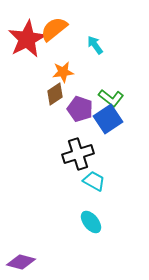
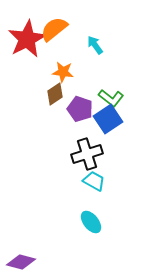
orange star: rotated 15 degrees clockwise
black cross: moved 9 px right
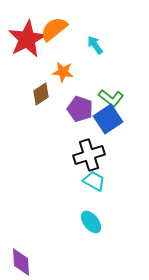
brown diamond: moved 14 px left
black cross: moved 2 px right, 1 px down
purple diamond: rotated 72 degrees clockwise
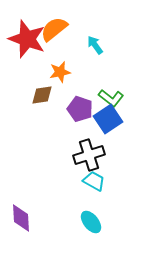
red star: rotated 24 degrees counterclockwise
orange star: moved 3 px left; rotated 20 degrees counterclockwise
brown diamond: moved 1 px right, 1 px down; rotated 25 degrees clockwise
purple diamond: moved 44 px up
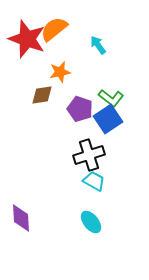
cyan arrow: moved 3 px right
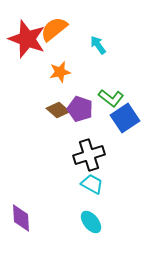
brown diamond: moved 16 px right, 15 px down; rotated 50 degrees clockwise
blue square: moved 17 px right, 1 px up
cyan trapezoid: moved 2 px left, 3 px down
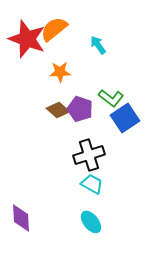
orange star: rotated 10 degrees clockwise
